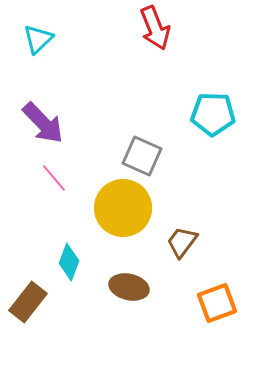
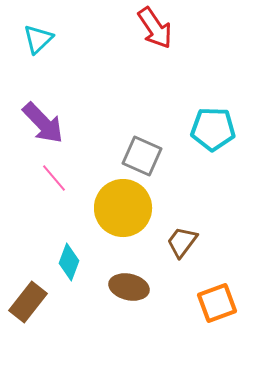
red arrow: rotated 12 degrees counterclockwise
cyan pentagon: moved 15 px down
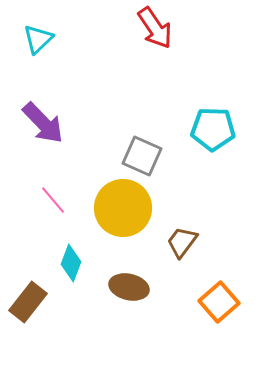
pink line: moved 1 px left, 22 px down
cyan diamond: moved 2 px right, 1 px down
orange square: moved 2 px right, 1 px up; rotated 21 degrees counterclockwise
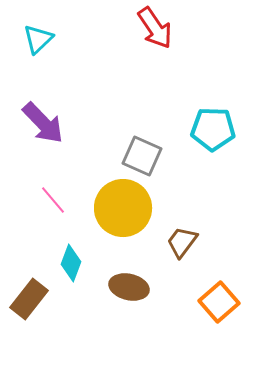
brown rectangle: moved 1 px right, 3 px up
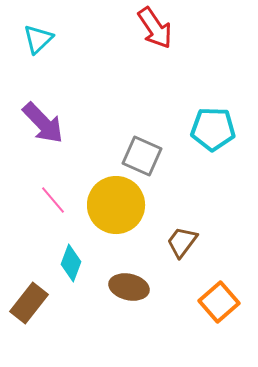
yellow circle: moved 7 px left, 3 px up
brown rectangle: moved 4 px down
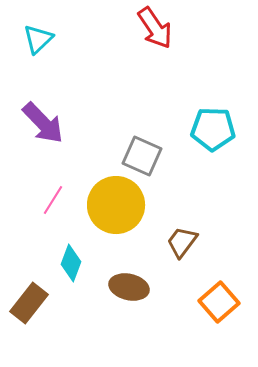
pink line: rotated 72 degrees clockwise
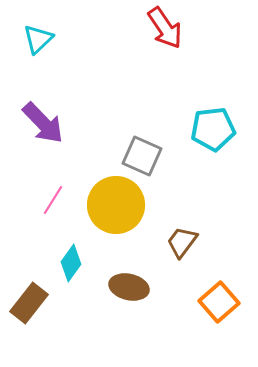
red arrow: moved 10 px right
cyan pentagon: rotated 9 degrees counterclockwise
cyan diamond: rotated 15 degrees clockwise
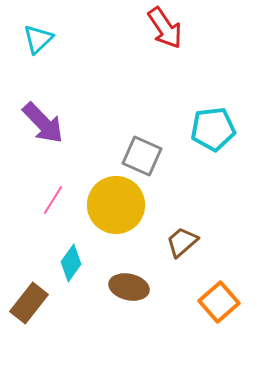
brown trapezoid: rotated 12 degrees clockwise
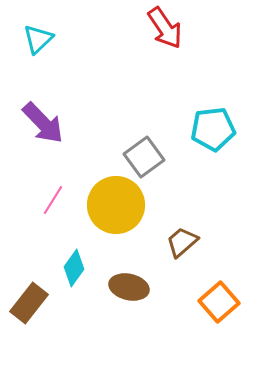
gray square: moved 2 px right, 1 px down; rotated 30 degrees clockwise
cyan diamond: moved 3 px right, 5 px down
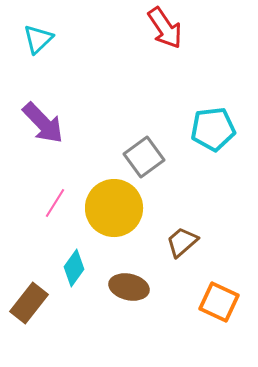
pink line: moved 2 px right, 3 px down
yellow circle: moved 2 px left, 3 px down
orange square: rotated 24 degrees counterclockwise
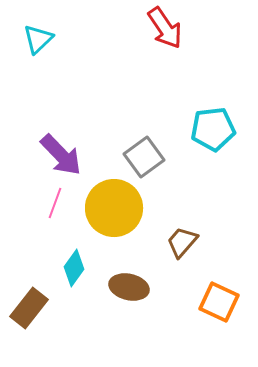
purple arrow: moved 18 px right, 32 px down
pink line: rotated 12 degrees counterclockwise
brown trapezoid: rotated 8 degrees counterclockwise
brown rectangle: moved 5 px down
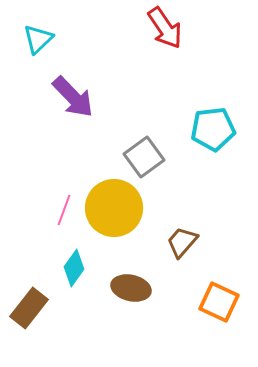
purple arrow: moved 12 px right, 58 px up
pink line: moved 9 px right, 7 px down
brown ellipse: moved 2 px right, 1 px down
